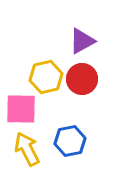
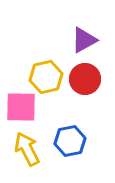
purple triangle: moved 2 px right, 1 px up
red circle: moved 3 px right
pink square: moved 2 px up
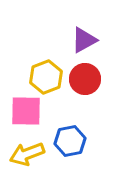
yellow hexagon: rotated 8 degrees counterclockwise
pink square: moved 5 px right, 4 px down
yellow arrow: moved 5 px down; rotated 84 degrees counterclockwise
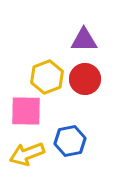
purple triangle: rotated 28 degrees clockwise
yellow hexagon: moved 1 px right
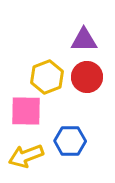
red circle: moved 2 px right, 2 px up
blue hexagon: rotated 12 degrees clockwise
yellow arrow: moved 1 px left, 2 px down
